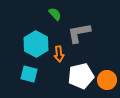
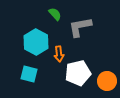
gray L-shape: moved 1 px right, 6 px up
cyan hexagon: moved 2 px up
white pentagon: moved 3 px left, 3 px up
orange circle: moved 1 px down
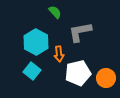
green semicircle: moved 2 px up
gray L-shape: moved 5 px down
cyan square: moved 3 px right, 3 px up; rotated 24 degrees clockwise
orange circle: moved 1 px left, 3 px up
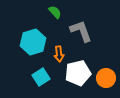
gray L-shape: moved 1 px right, 1 px up; rotated 80 degrees clockwise
cyan hexagon: moved 3 px left; rotated 15 degrees clockwise
cyan square: moved 9 px right, 6 px down; rotated 18 degrees clockwise
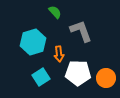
white pentagon: rotated 15 degrees clockwise
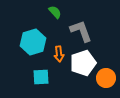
white pentagon: moved 5 px right, 10 px up; rotated 20 degrees counterclockwise
cyan square: rotated 30 degrees clockwise
